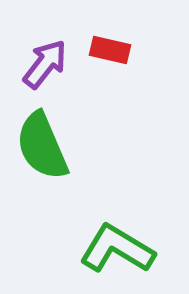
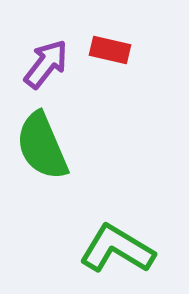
purple arrow: moved 1 px right
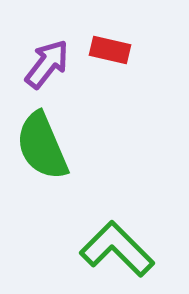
purple arrow: moved 1 px right
green L-shape: rotated 14 degrees clockwise
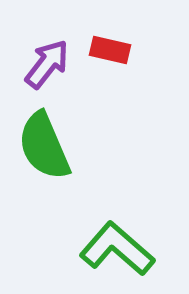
green semicircle: moved 2 px right
green L-shape: rotated 4 degrees counterclockwise
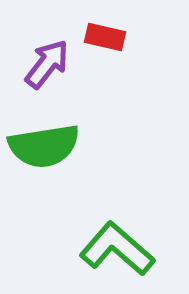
red rectangle: moved 5 px left, 13 px up
green semicircle: rotated 76 degrees counterclockwise
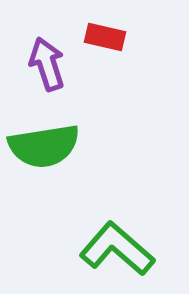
purple arrow: rotated 56 degrees counterclockwise
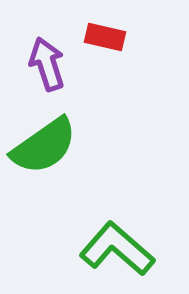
green semicircle: rotated 26 degrees counterclockwise
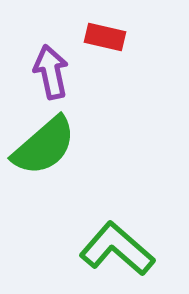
purple arrow: moved 4 px right, 8 px down; rotated 6 degrees clockwise
green semicircle: rotated 6 degrees counterclockwise
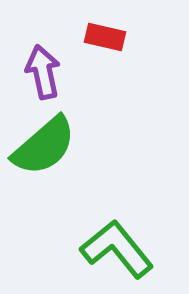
purple arrow: moved 8 px left
green L-shape: rotated 10 degrees clockwise
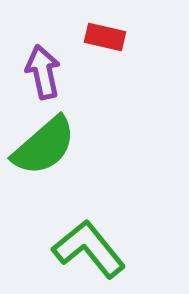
green L-shape: moved 28 px left
